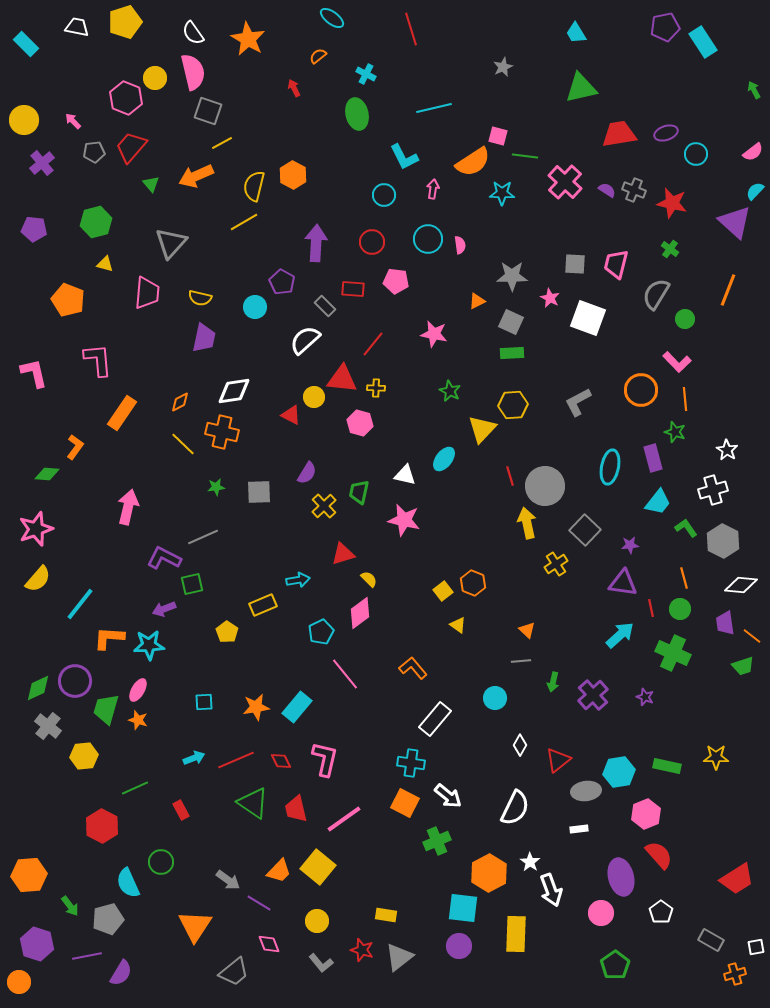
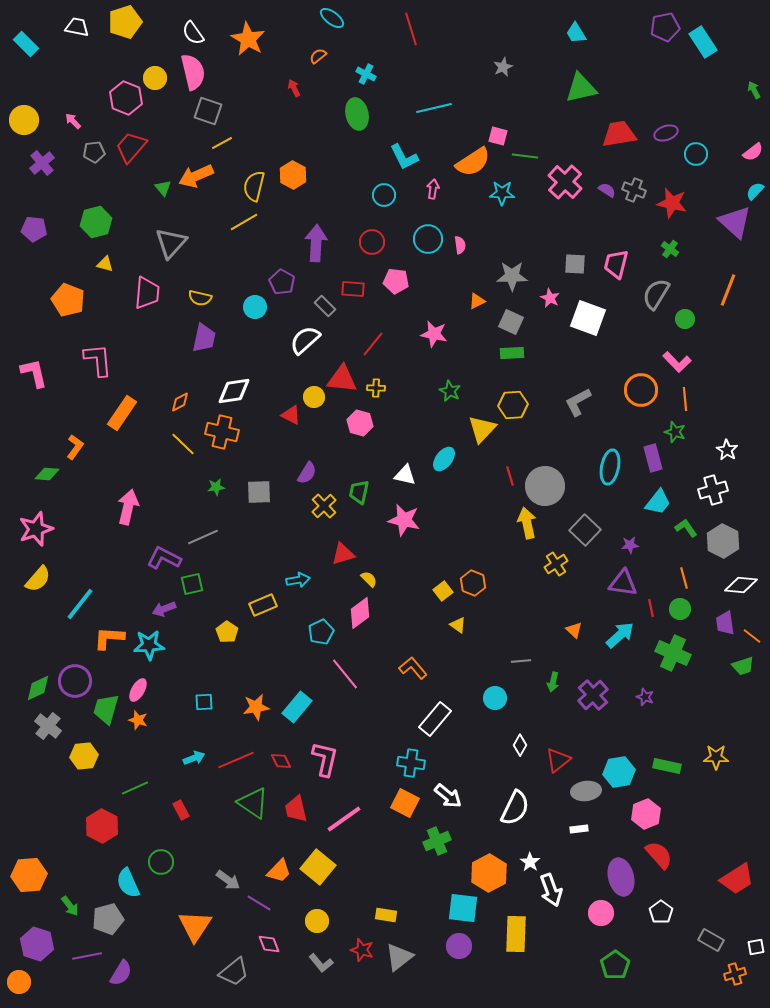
green triangle at (151, 184): moved 12 px right, 4 px down
orange triangle at (527, 630): moved 47 px right
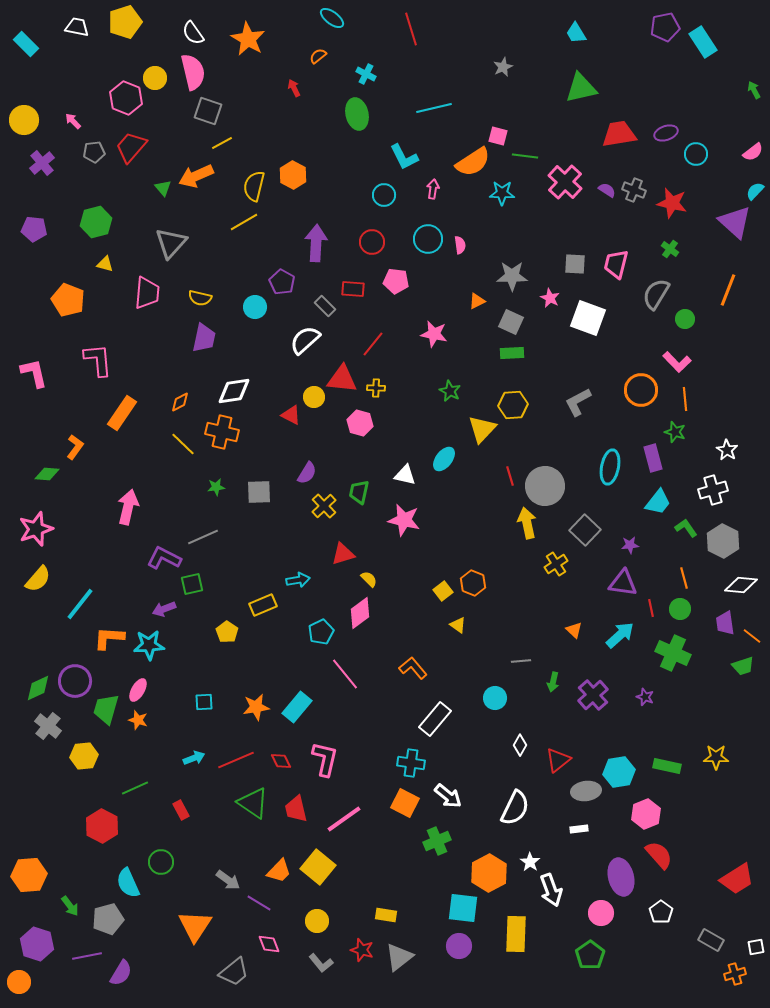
green pentagon at (615, 965): moved 25 px left, 10 px up
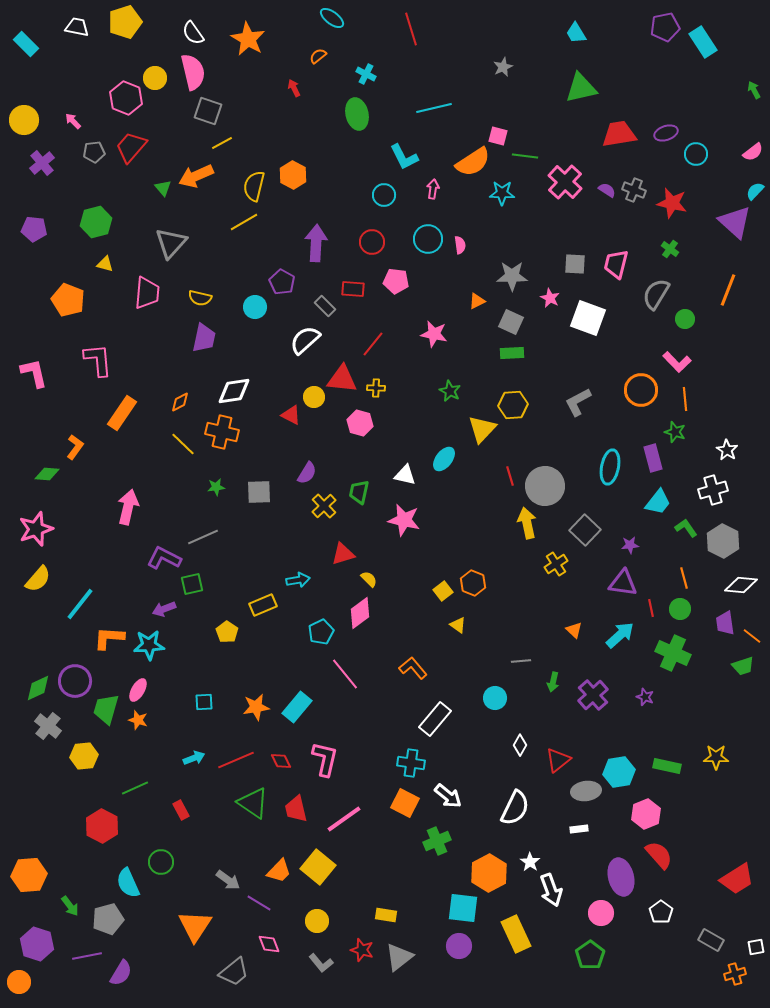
yellow rectangle at (516, 934): rotated 27 degrees counterclockwise
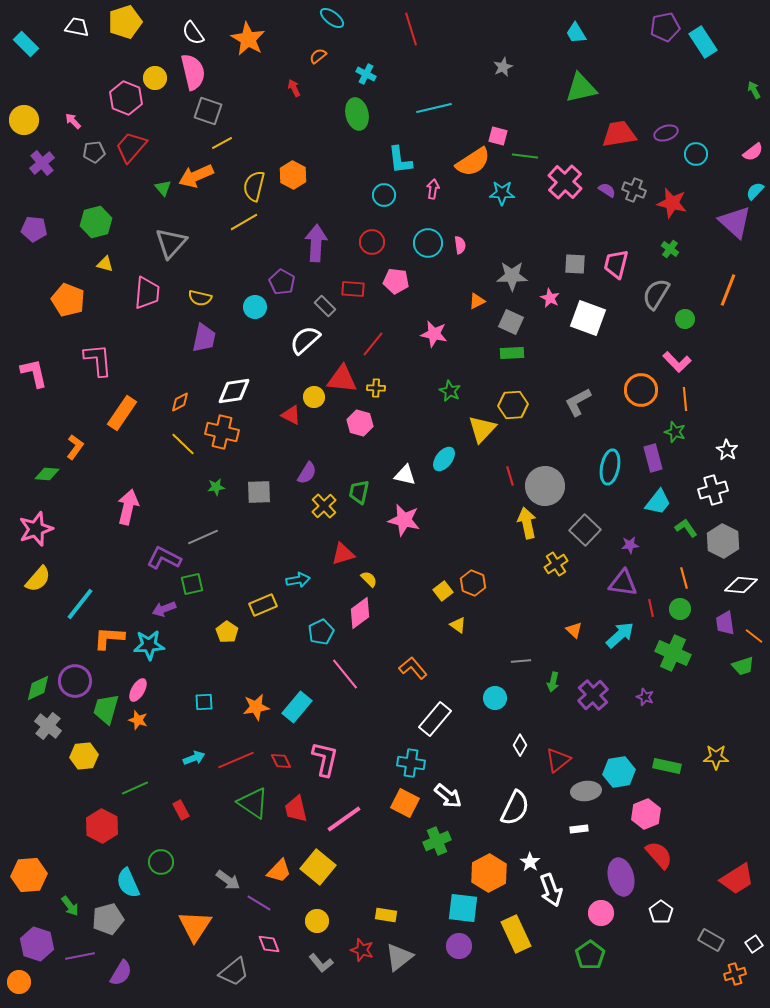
cyan L-shape at (404, 157): moved 4 px left, 3 px down; rotated 20 degrees clockwise
cyan circle at (428, 239): moved 4 px down
orange line at (752, 636): moved 2 px right
white square at (756, 947): moved 2 px left, 3 px up; rotated 24 degrees counterclockwise
purple line at (87, 956): moved 7 px left
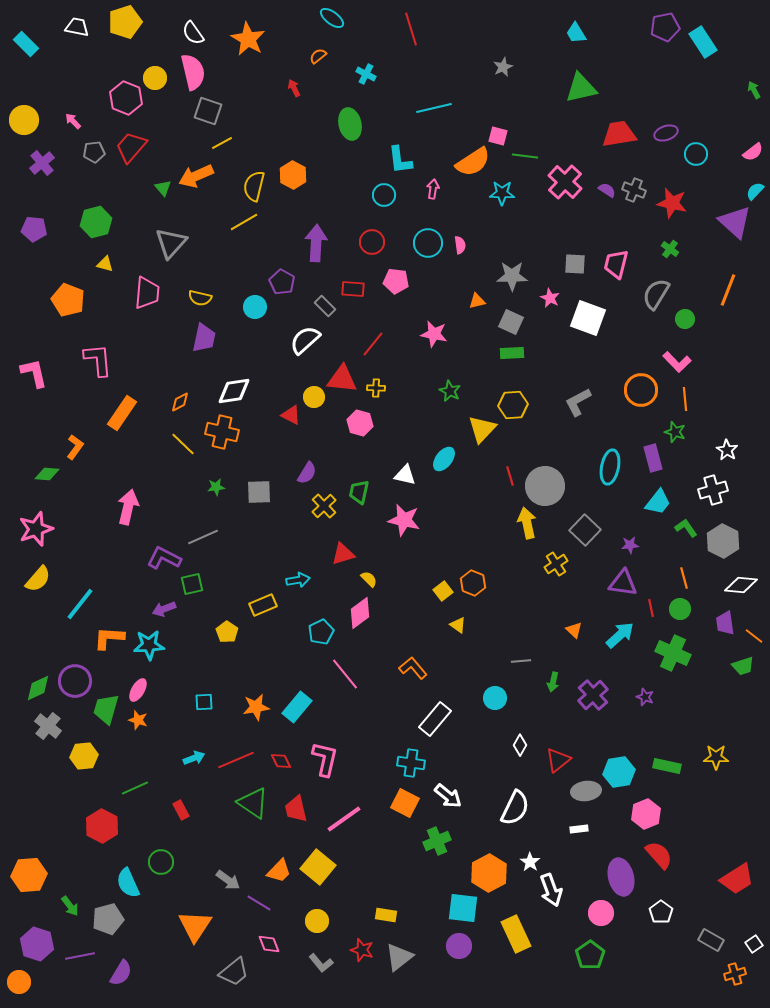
green ellipse at (357, 114): moved 7 px left, 10 px down
orange triangle at (477, 301): rotated 12 degrees clockwise
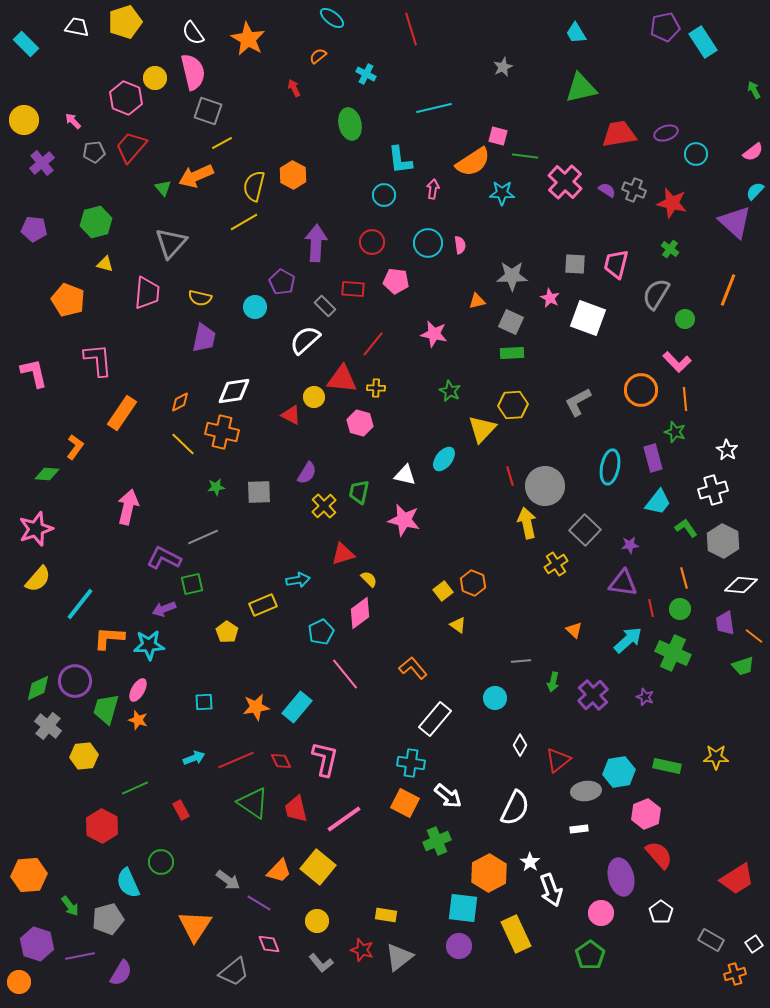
cyan arrow at (620, 635): moved 8 px right, 5 px down
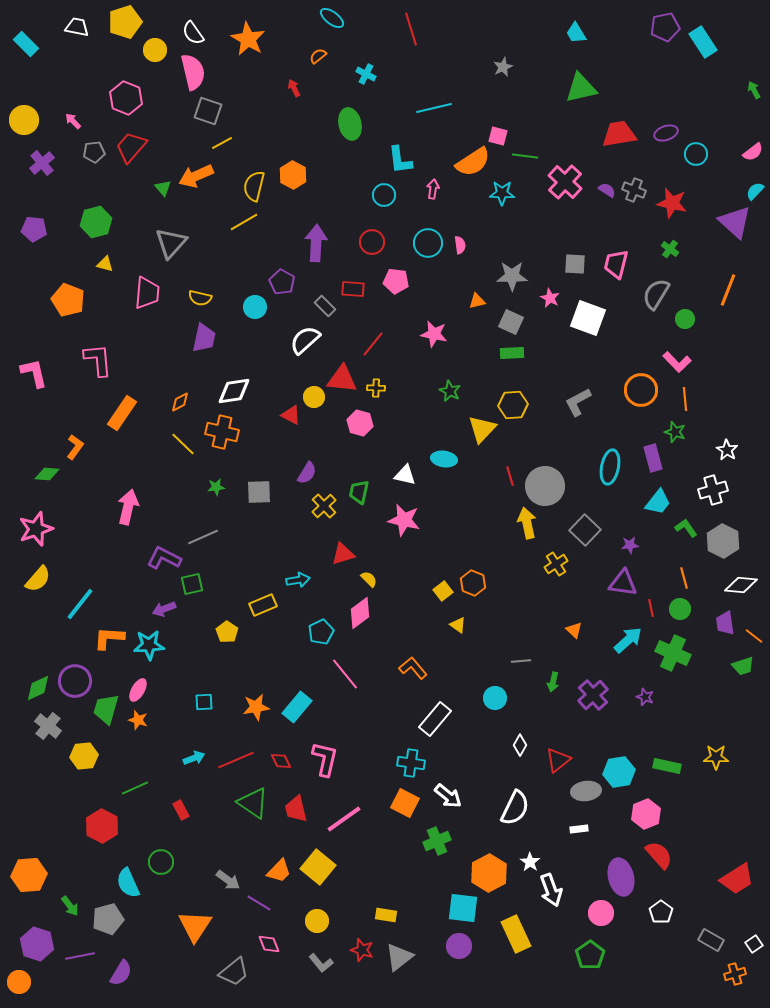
yellow circle at (155, 78): moved 28 px up
cyan ellipse at (444, 459): rotated 60 degrees clockwise
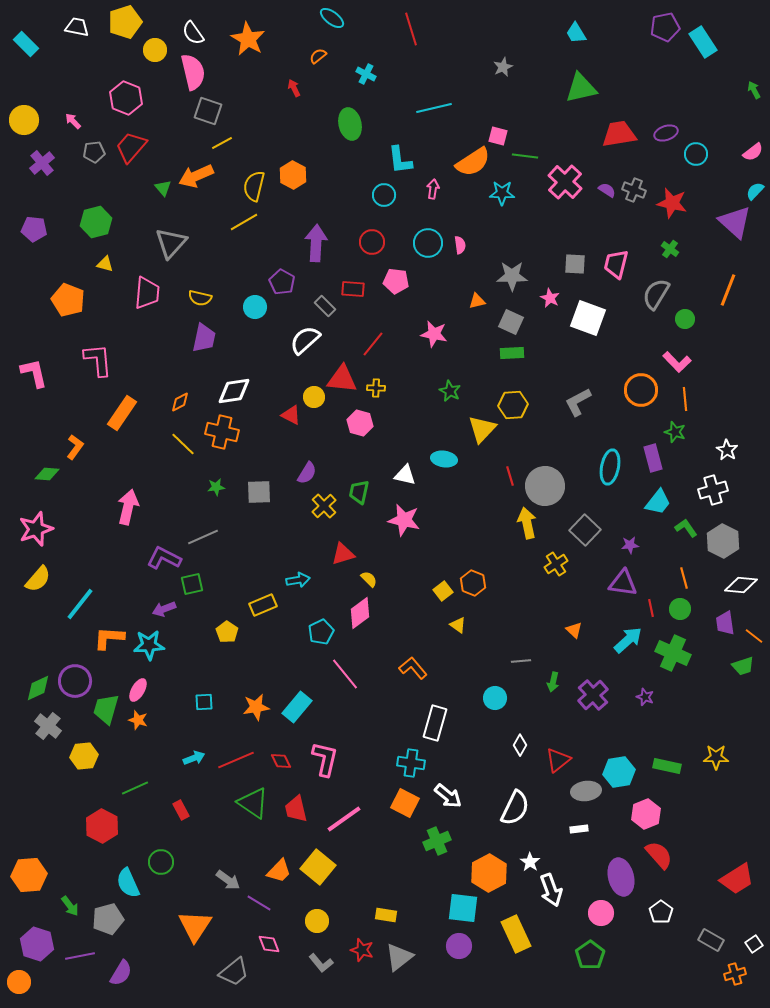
white rectangle at (435, 719): moved 4 px down; rotated 24 degrees counterclockwise
